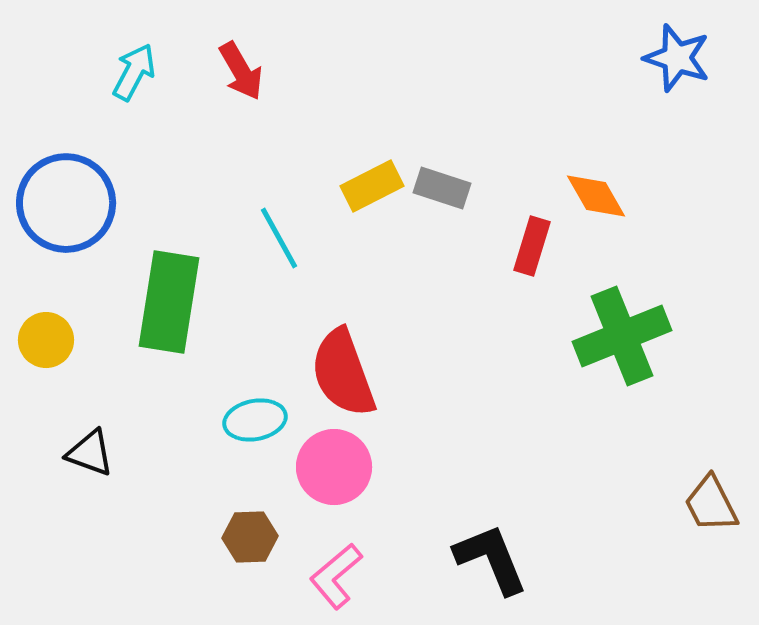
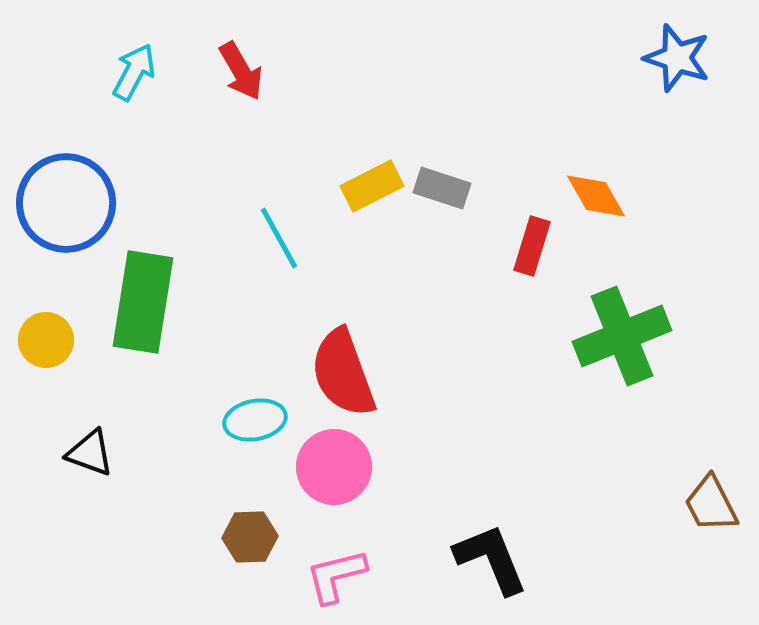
green rectangle: moved 26 px left
pink L-shape: rotated 26 degrees clockwise
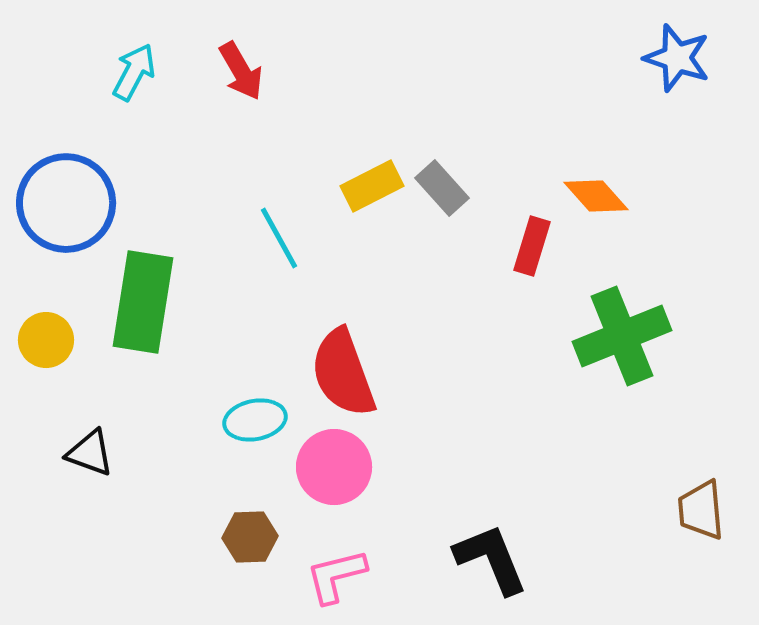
gray rectangle: rotated 30 degrees clockwise
orange diamond: rotated 12 degrees counterclockwise
brown trapezoid: moved 10 px left, 6 px down; rotated 22 degrees clockwise
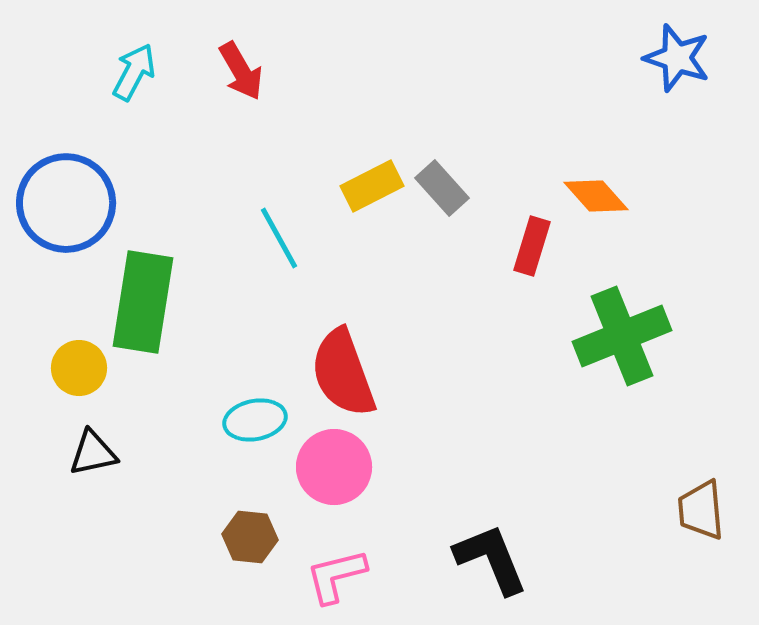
yellow circle: moved 33 px right, 28 px down
black triangle: moved 3 px right; rotated 32 degrees counterclockwise
brown hexagon: rotated 8 degrees clockwise
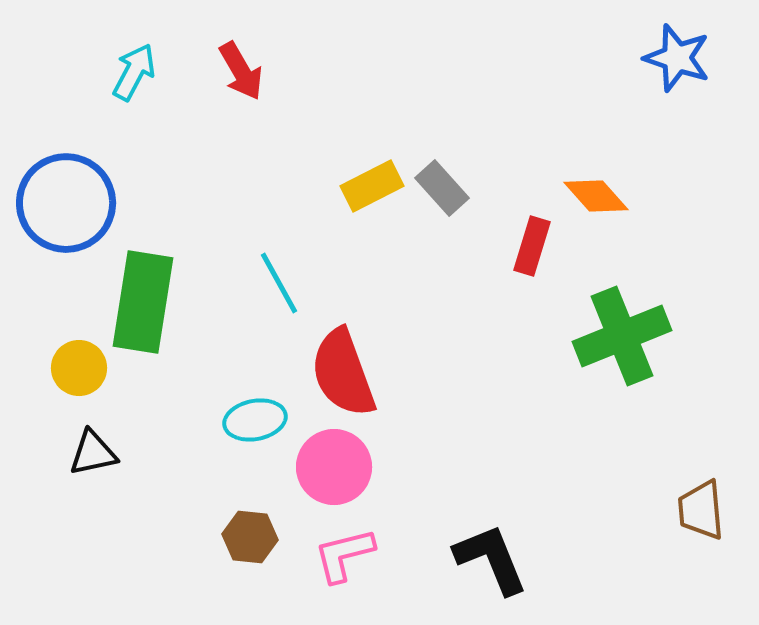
cyan line: moved 45 px down
pink L-shape: moved 8 px right, 21 px up
